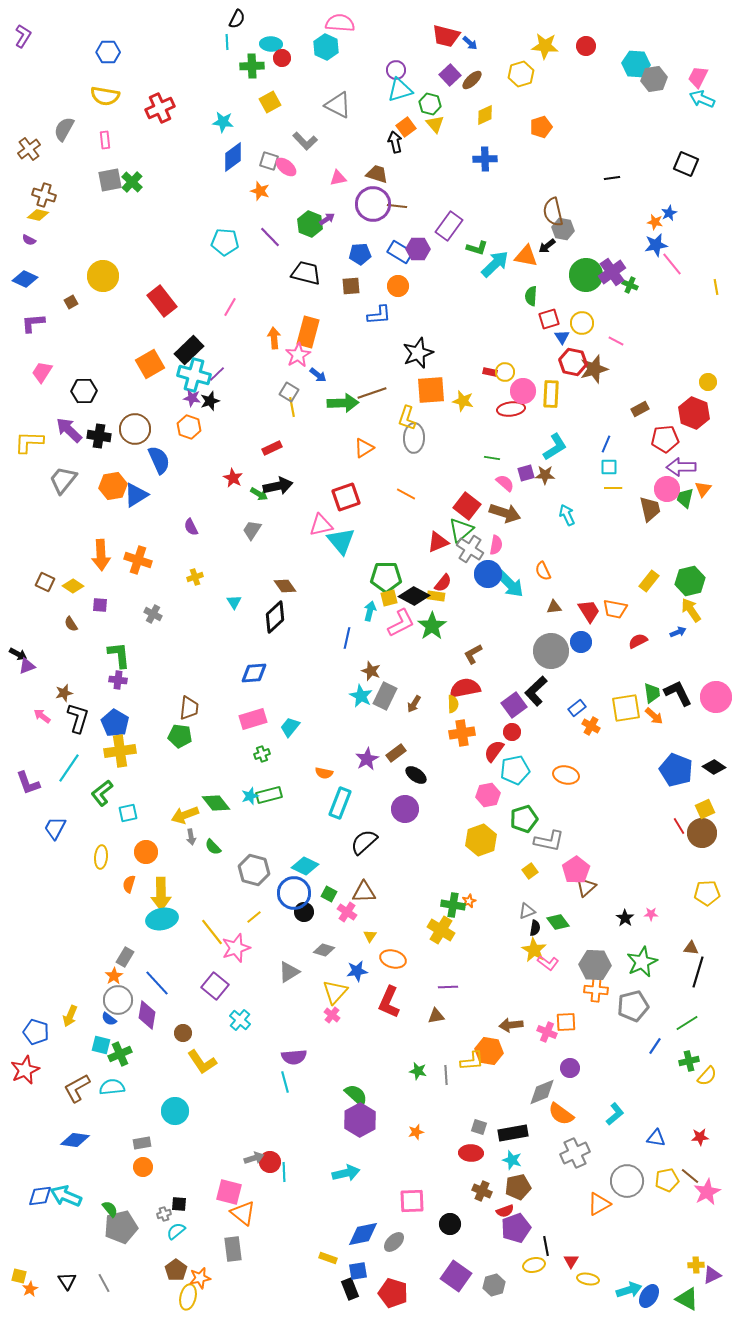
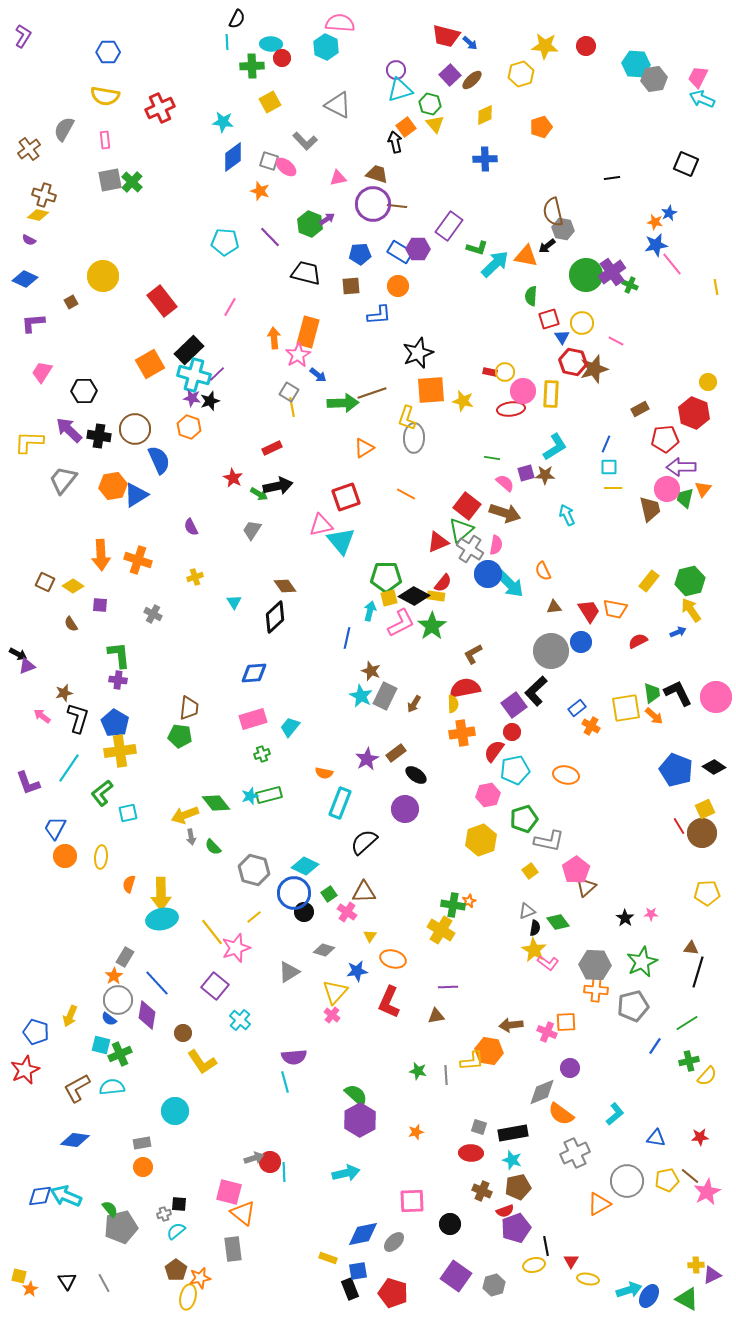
orange circle at (146, 852): moved 81 px left, 4 px down
green square at (329, 894): rotated 28 degrees clockwise
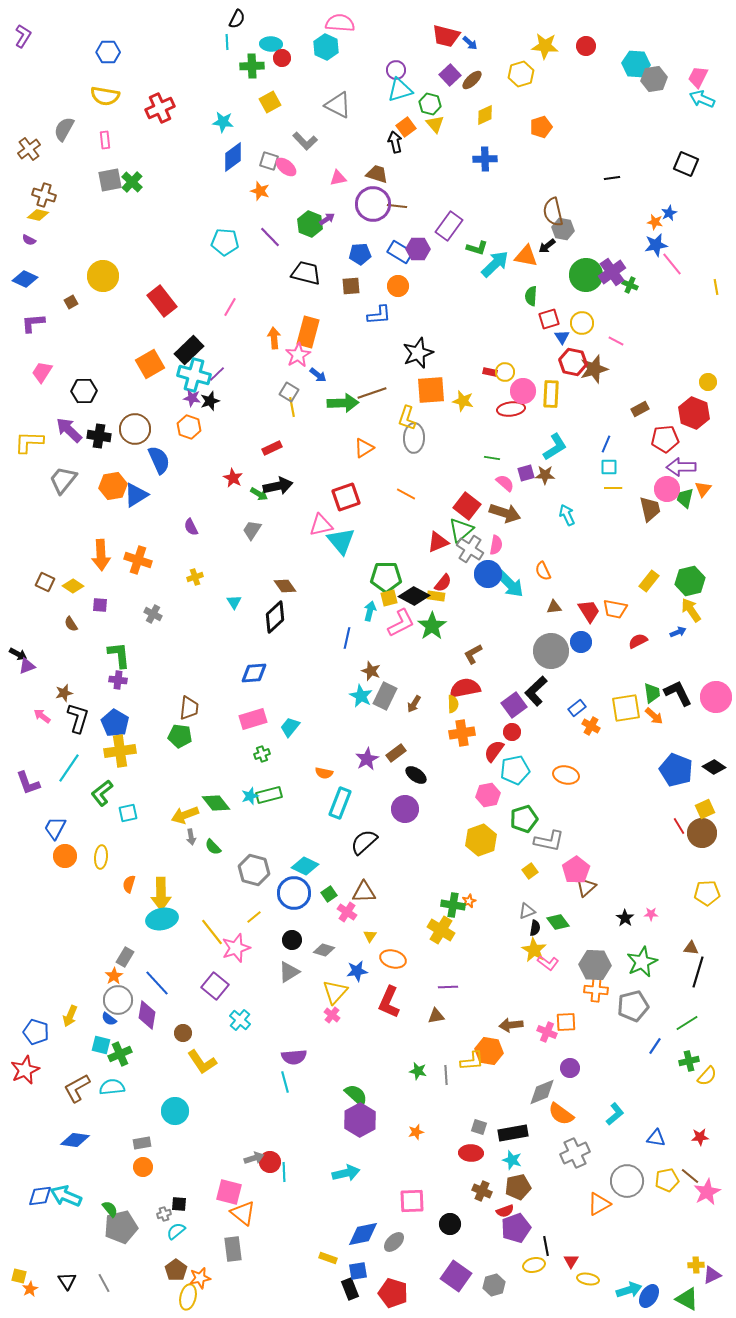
black circle at (304, 912): moved 12 px left, 28 px down
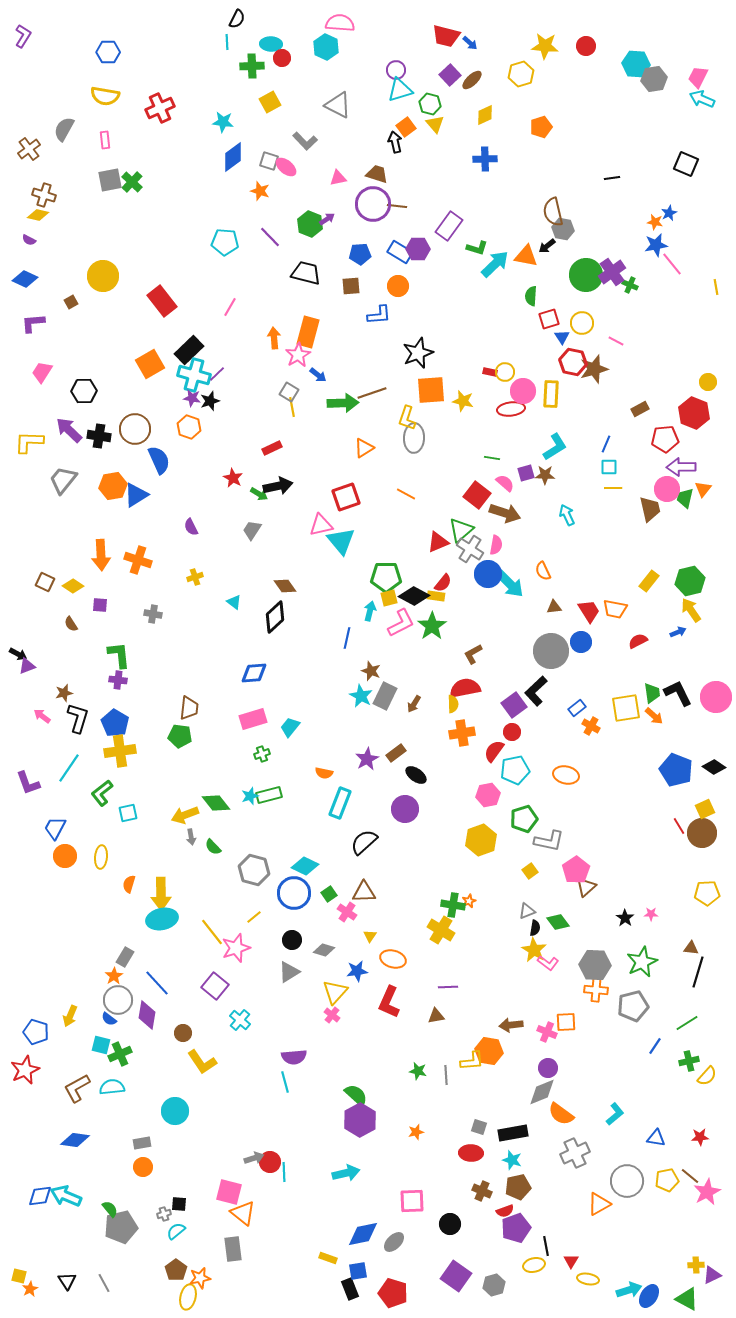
red square at (467, 506): moved 10 px right, 11 px up
cyan triangle at (234, 602): rotated 21 degrees counterclockwise
gray cross at (153, 614): rotated 18 degrees counterclockwise
purple circle at (570, 1068): moved 22 px left
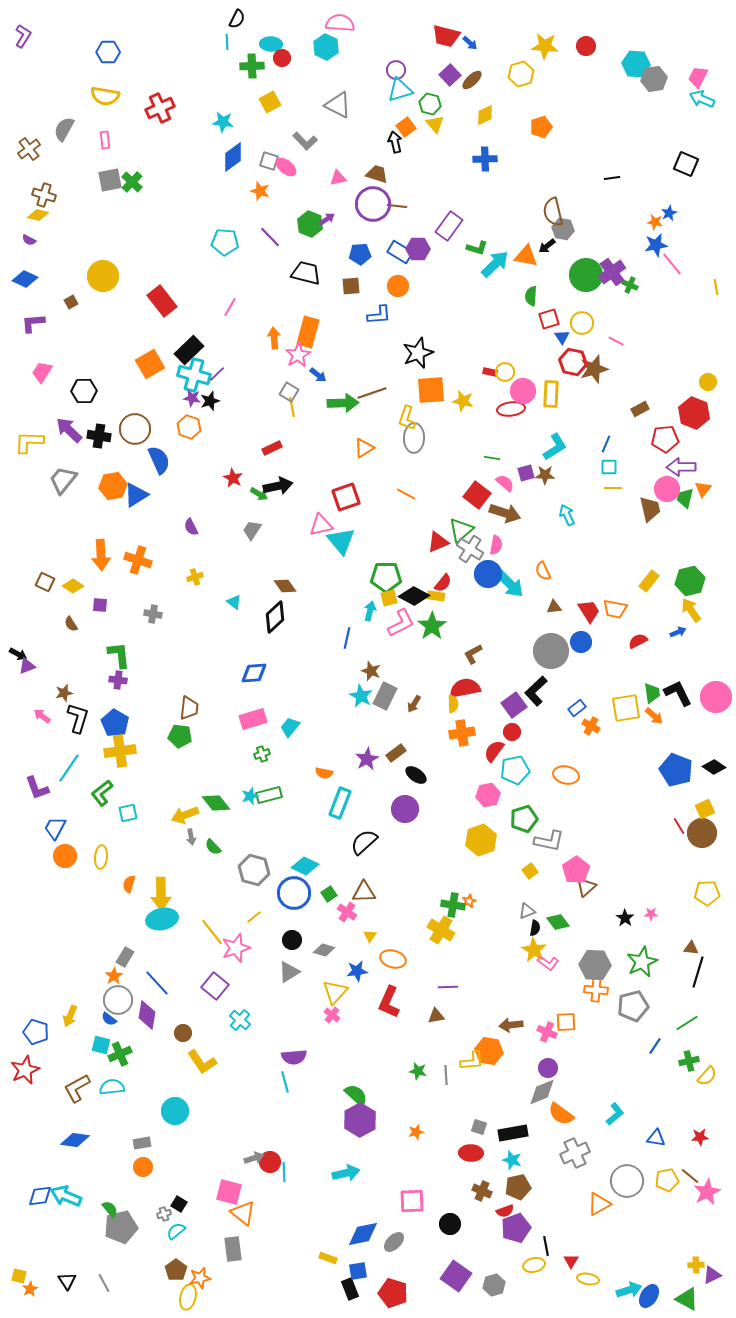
purple L-shape at (28, 783): moved 9 px right, 5 px down
black square at (179, 1204): rotated 28 degrees clockwise
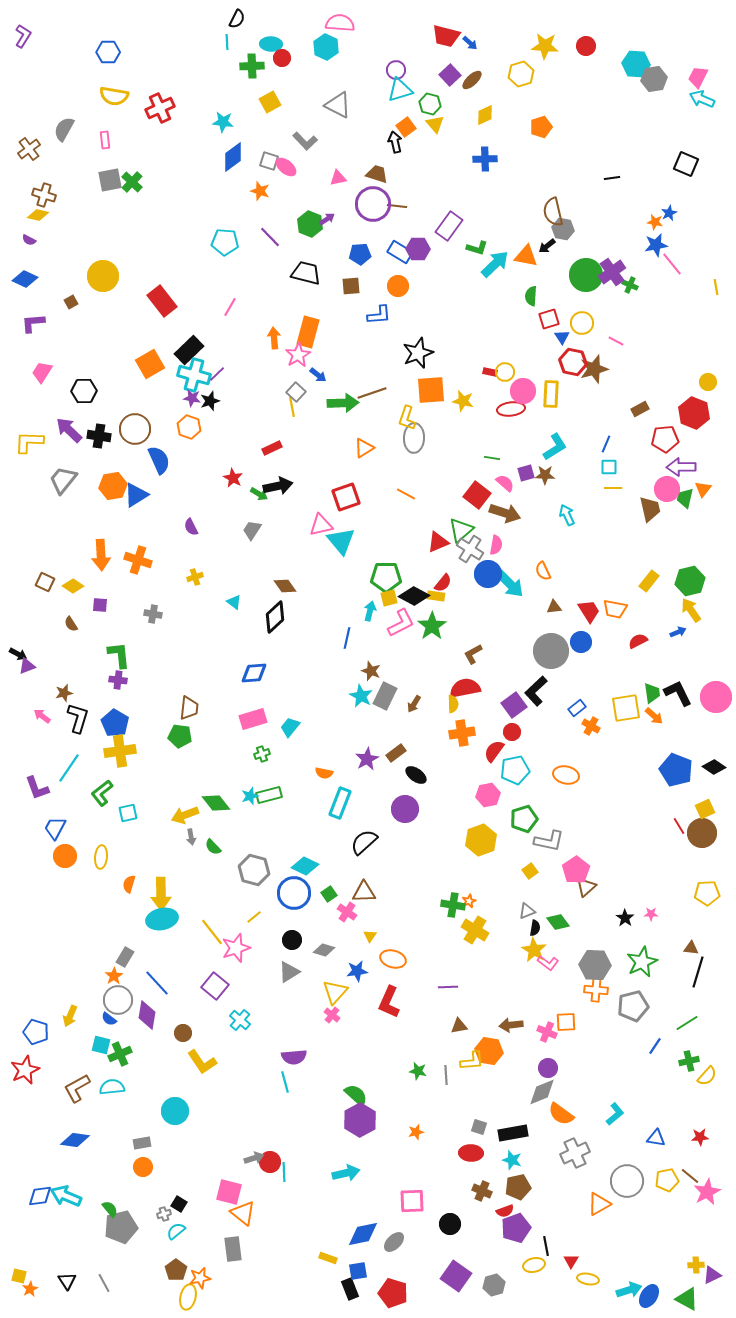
yellow semicircle at (105, 96): moved 9 px right
gray square at (289, 392): moved 7 px right; rotated 12 degrees clockwise
yellow cross at (441, 930): moved 34 px right
brown triangle at (436, 1016): moved 23 px right, 10 px down
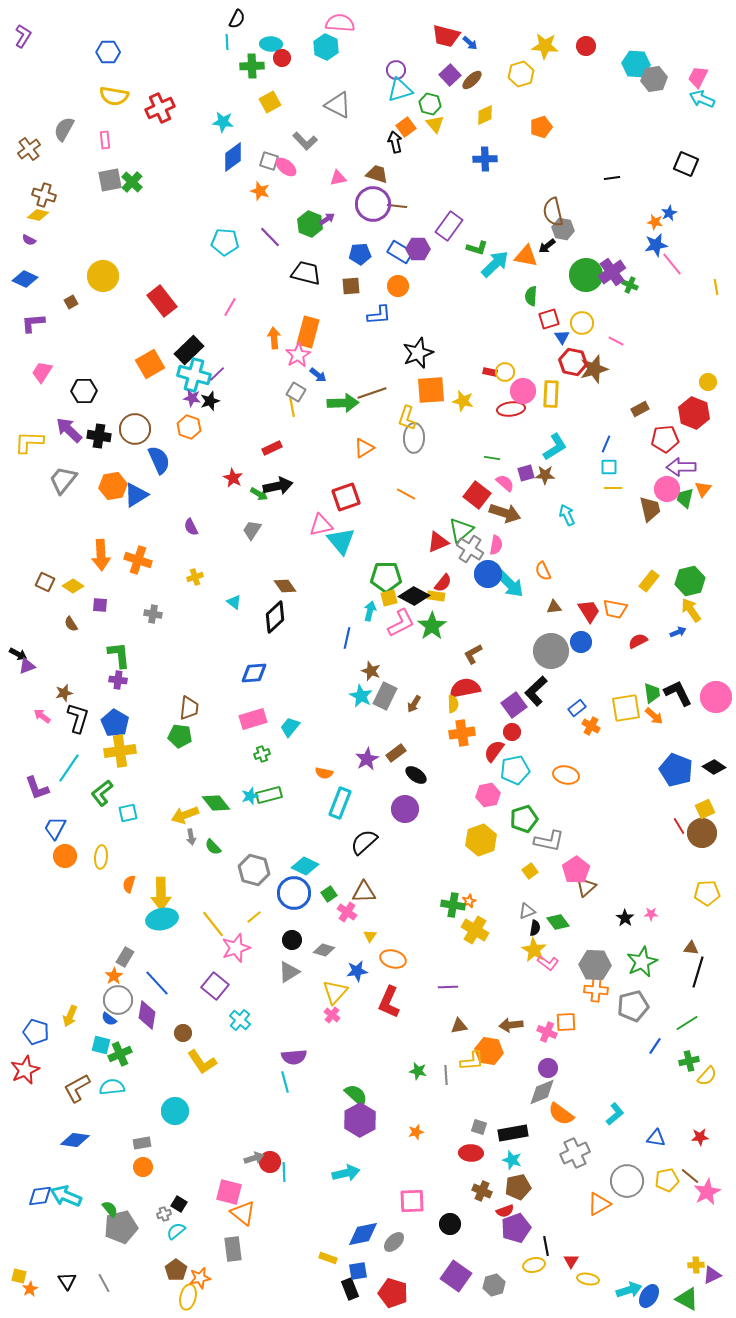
gray square at (296, 392): rotated 12 degrees counterclockwise
yellow line at (212, 932): moved 1 px right, 8 px up
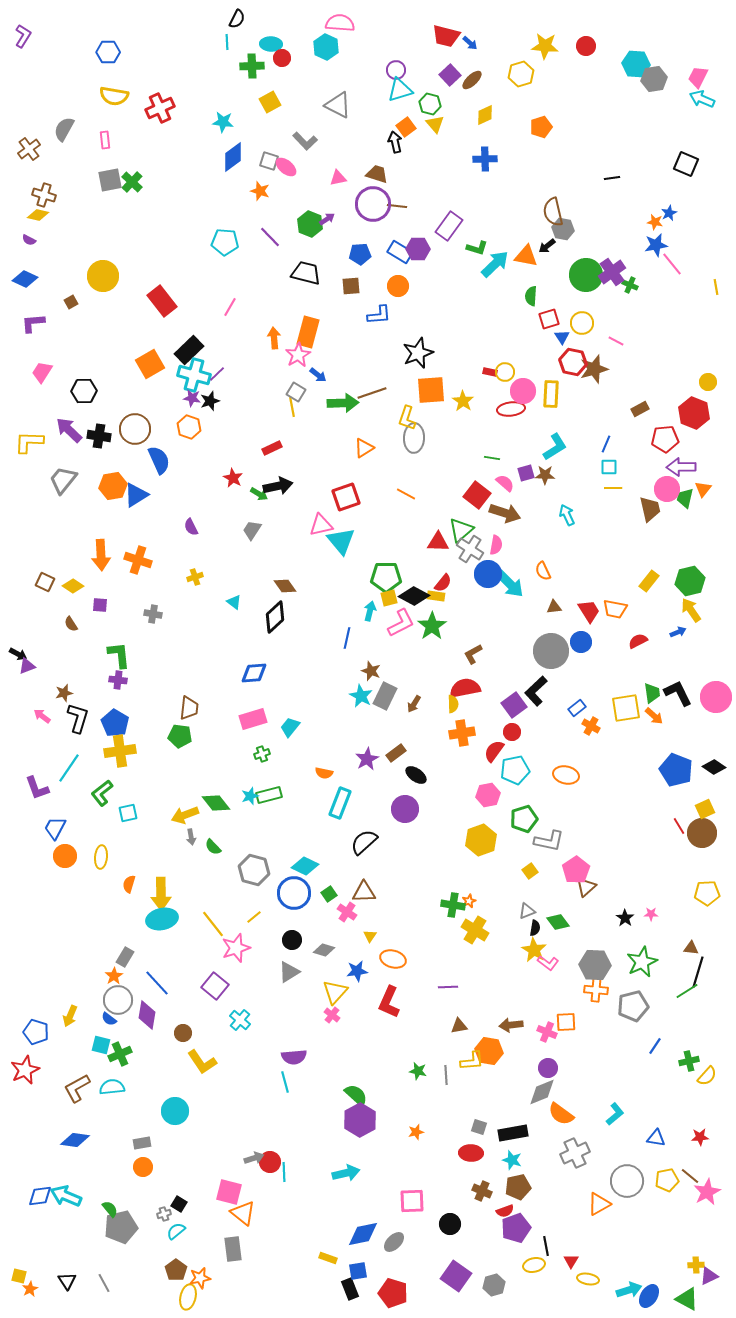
yellow star at (463, 401): rotated 20 degrees clockwise
red triangle at (438, 542): rotated 25 degrees clockwise
green line at (687, 1023): moved 32 px up
purple triangle at (712, 1275): moved 3 px left, 1 px down
